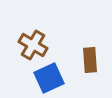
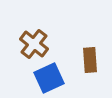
brown cross: moved 1 px right, 1 px up; rotated 8 degrees clockwise
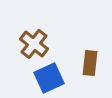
brown rectangle: moved 3 px down; rotated 10 degrees clockwise
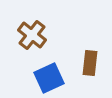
brown cross: moved 2 px left, 9 px up
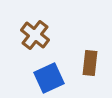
brown cross: moved 3 px right
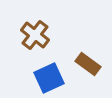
brown rectangle: moved 2 px left, 1 px down; rotated 60 degrees counterclockwise
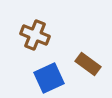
brown cross: rotated 16 degrees counterclockwise
